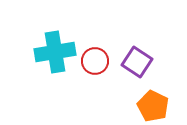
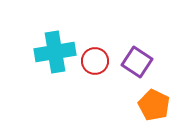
orange pentagon: moved 1 px right, 1 px up
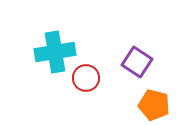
red circle: moved 9 px left, 17 px down
orange pentagon: rotated 12 degrees counterclockwise
